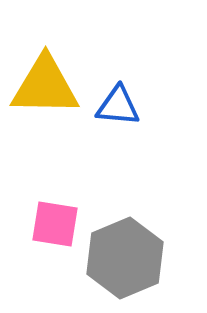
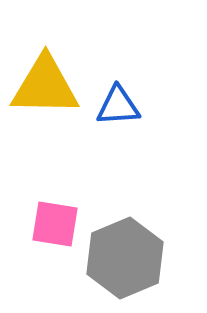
blue triangle: rotated 9 degrees counterclockwise
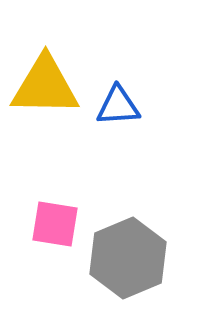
gray hexagon: moved 3 px right
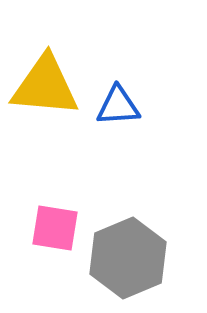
yellow triangle: rotated 4 degrees clockwise
pink square: moved 4 px down
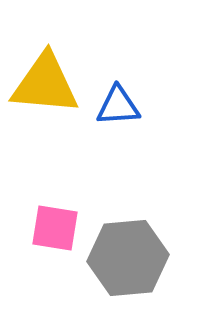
yellow triangle: moved 2 px up
gray hexagon: rotated 18 degrees clockwise
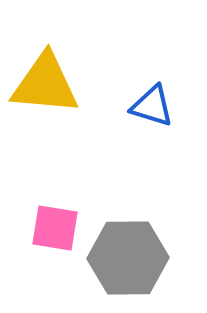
blue triangle: moved 34 px right; rotated 21 degrees clockwise
gray hexagon: rotated 4 degrees clockwise
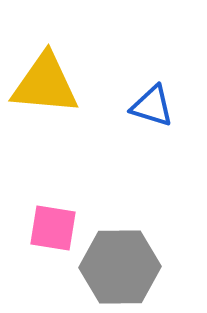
pink square: moved 2 px left
gray hexagon: moved 8 px left, 9 px down
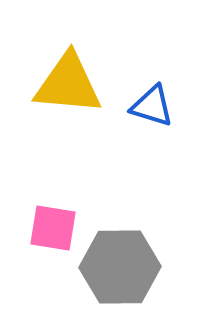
yellow triangle: moved 23 px right
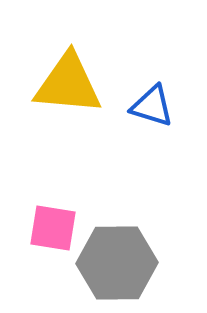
gray hexagon: moved 3 px left, 4 px up
